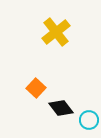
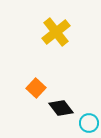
cyan circle: moved 3 px down
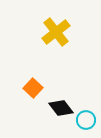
orange square: moved 3 px left
cyan circle: moved 3 px left, 3 px up
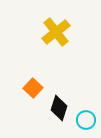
black diamond: moved 2 px left; rotated 55 degrees clockwise
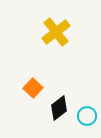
black diamond: rotated 35 degrees clockwise
cyan circle: moved 1 px right, 4 px up
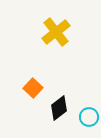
cyan circle: moved 2 px right, 1 px down
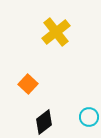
orange square: moved 5 px left, 4 px up
black diamond: moved 15 px left, 14 px down
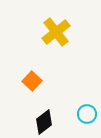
orange square: moved 4 px right, 3 px up
cyan circle: moved 2 px left, 3 px up
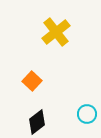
black diamond: moved 7 px left
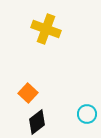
yellow cross: moved 10 px left, 3 px up; rotated 32 degrees counterclockwise
orange square: moved 4 px left, 12 px down
